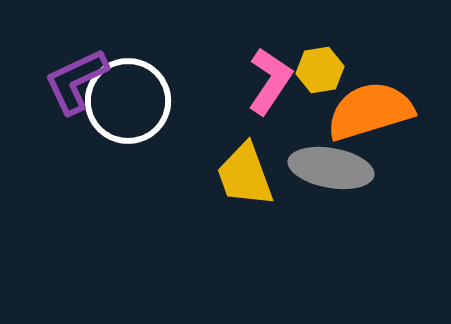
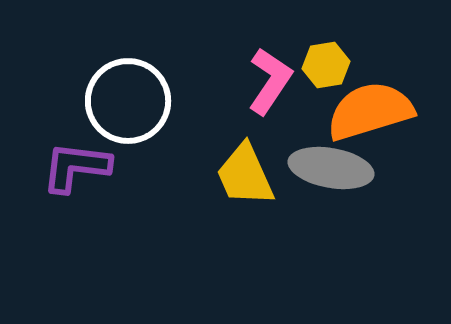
yellow hexagon: moved 6 px right, 5 px up
purple L-shape: moved 86 px down; rotated 32 degrees clockwise
yellow trapezoid: rotated 4 degrees counterclockwise
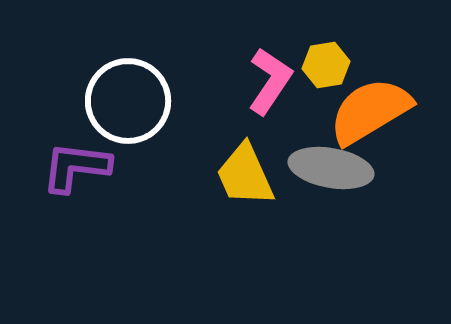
orange semicircle: rotated 14 degrees counterclockwise
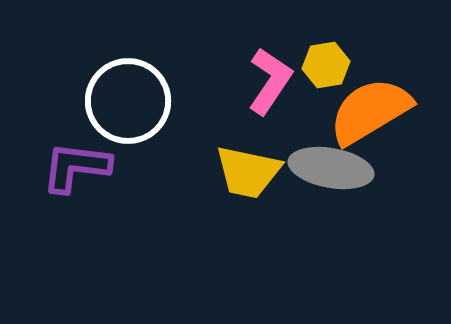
yellow trapezoid: moved 3 px right, 3 px up; rotated 54 degrees counterclockwise
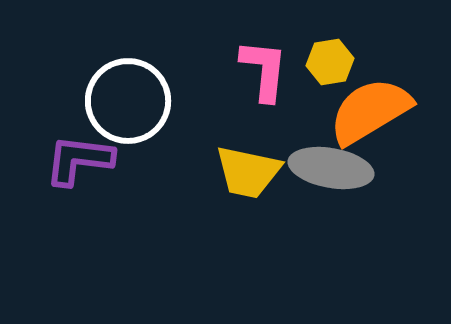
yellow hexagon: moved 4 px right, 3 px up
pink L-shape: moved 6 px left, 11 px up; rotated 28 degrees counterclockwise
purple L-shape: moved 3 px right, 7 px up
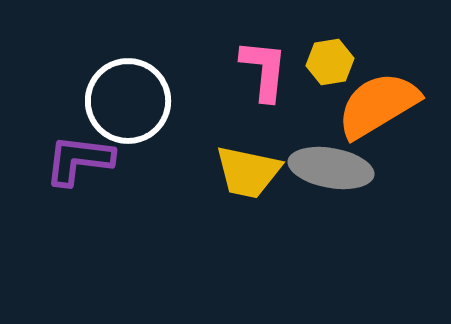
orange semicircle: moved 8 px right, 6 px up
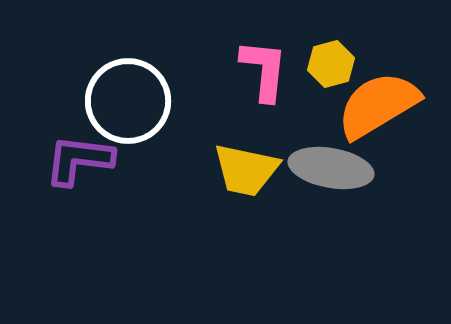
yellow hexagon: moved 1 px right, 2 px down; rotated 6 degrees counterclockwise
yellow trapezoid: moved 2 px left, 2 px up
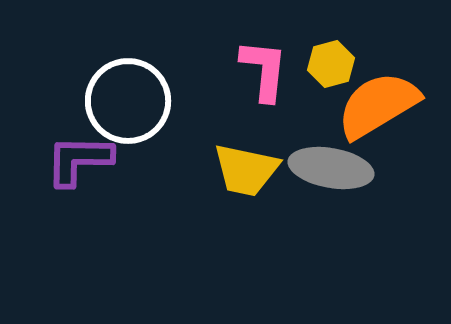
purple L-shape: rotated 6 degrees counterclockwise
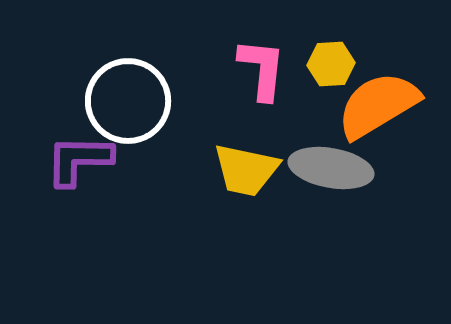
yellow hexagon: rotated 12 degrees clockwise
pink L-shape: moved 2 px left, 1 px up
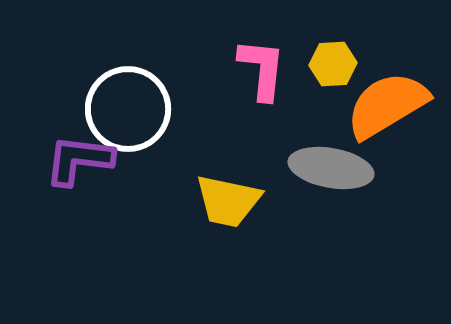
yellow hexagon: moved 2 px right
white circle: moved 8 px down
orange semicircle: moved 9 px right
purple L-shape: rotated 6 degrees clockwise
yellow trapezoid: moved 18 px left, 31 px down
